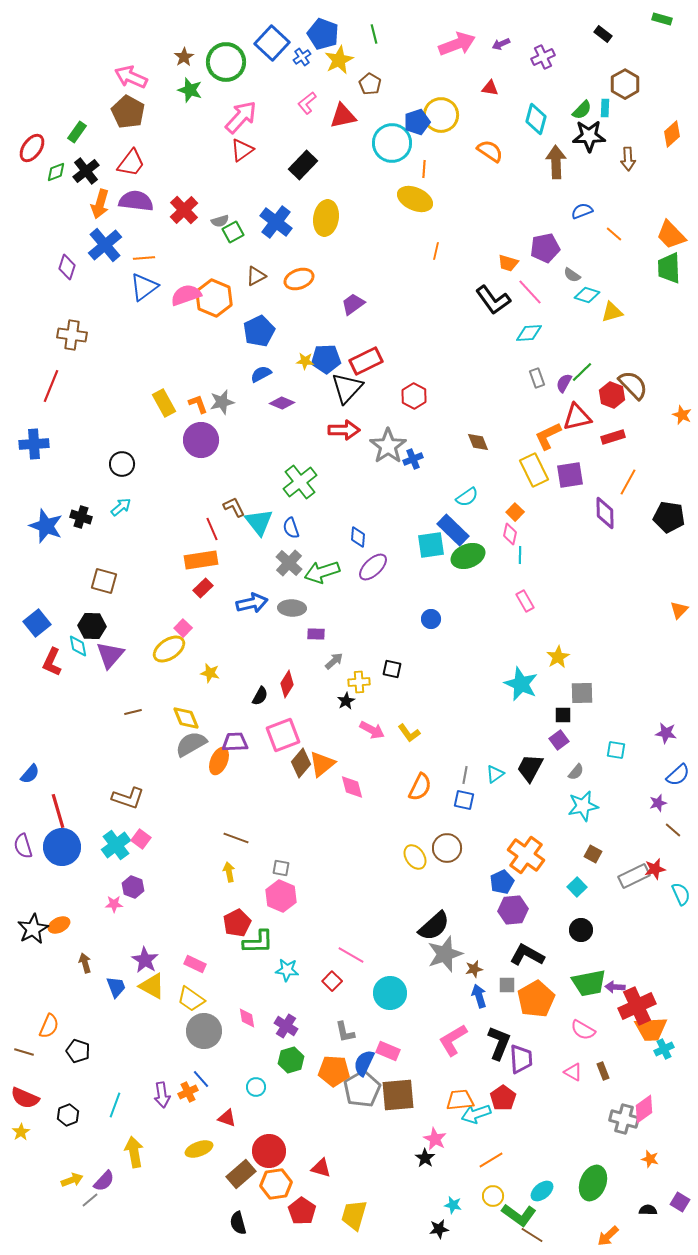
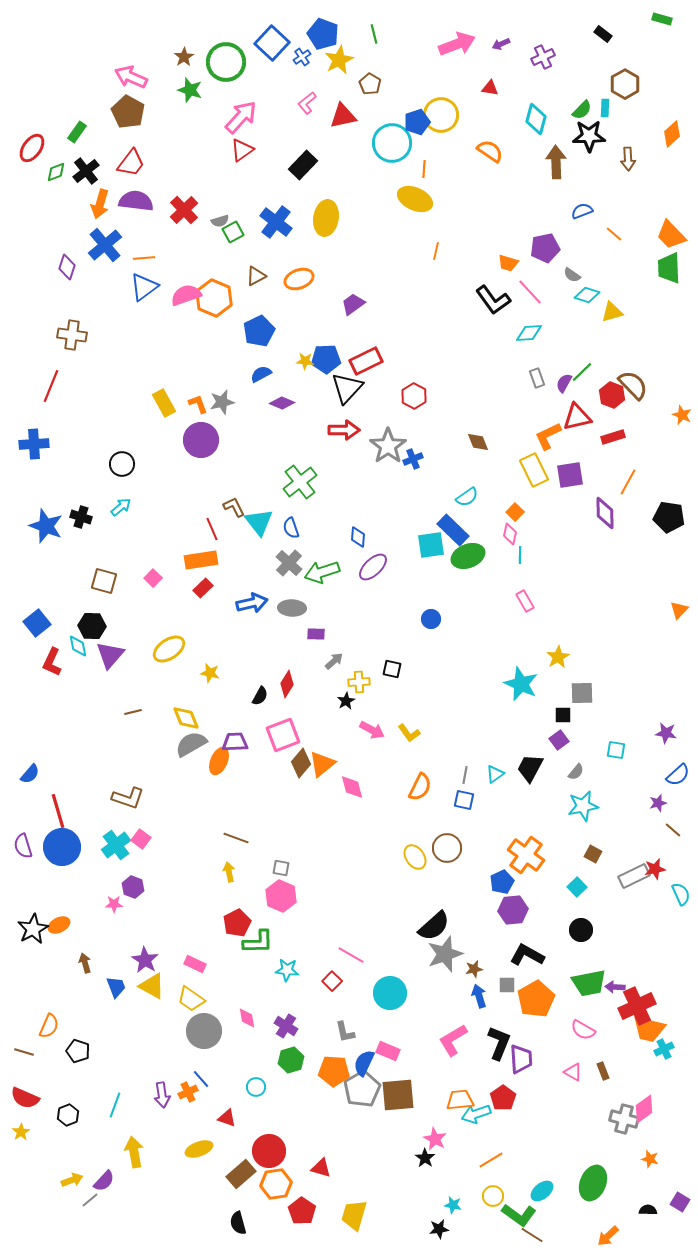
pink square at (183, 628): moved 30 px left, 50 px up
orange trapezoid at (651, 1029): moved 2 px left; rotated 16 degrees clockwise
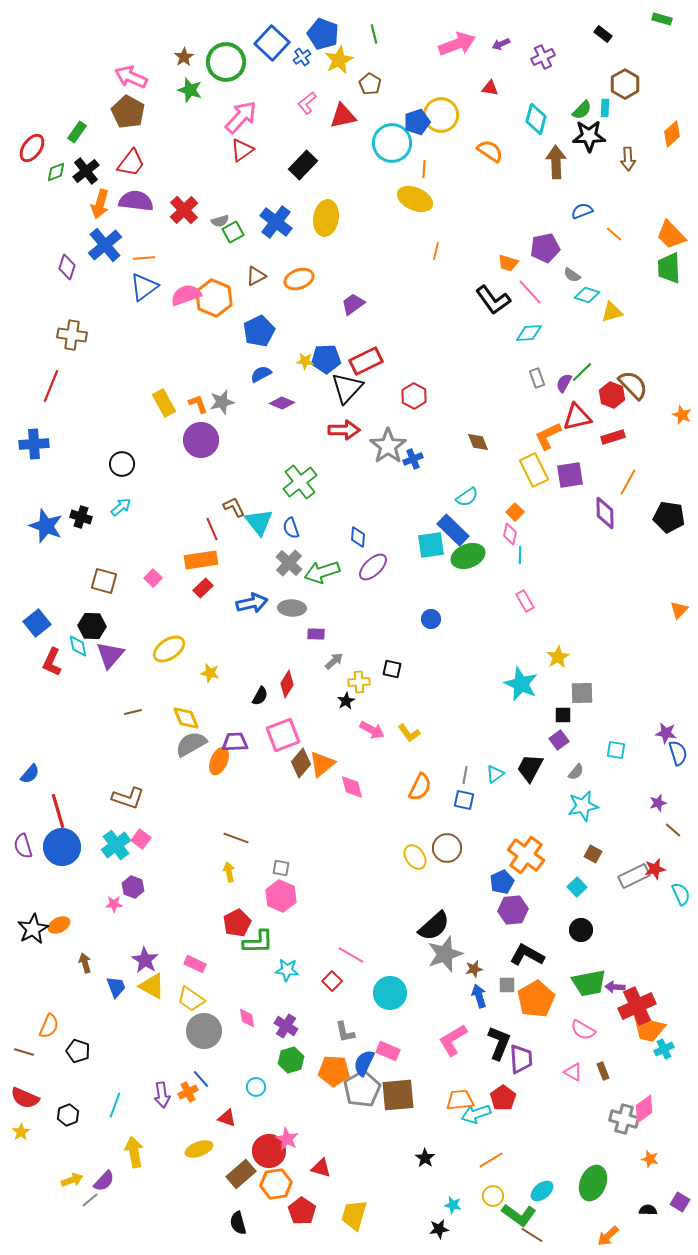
blue semicircle at (678, 775): moved 22 px up; rotated 65 degrees counterclockwise
pink star at (435, 1139): moved 148 px left
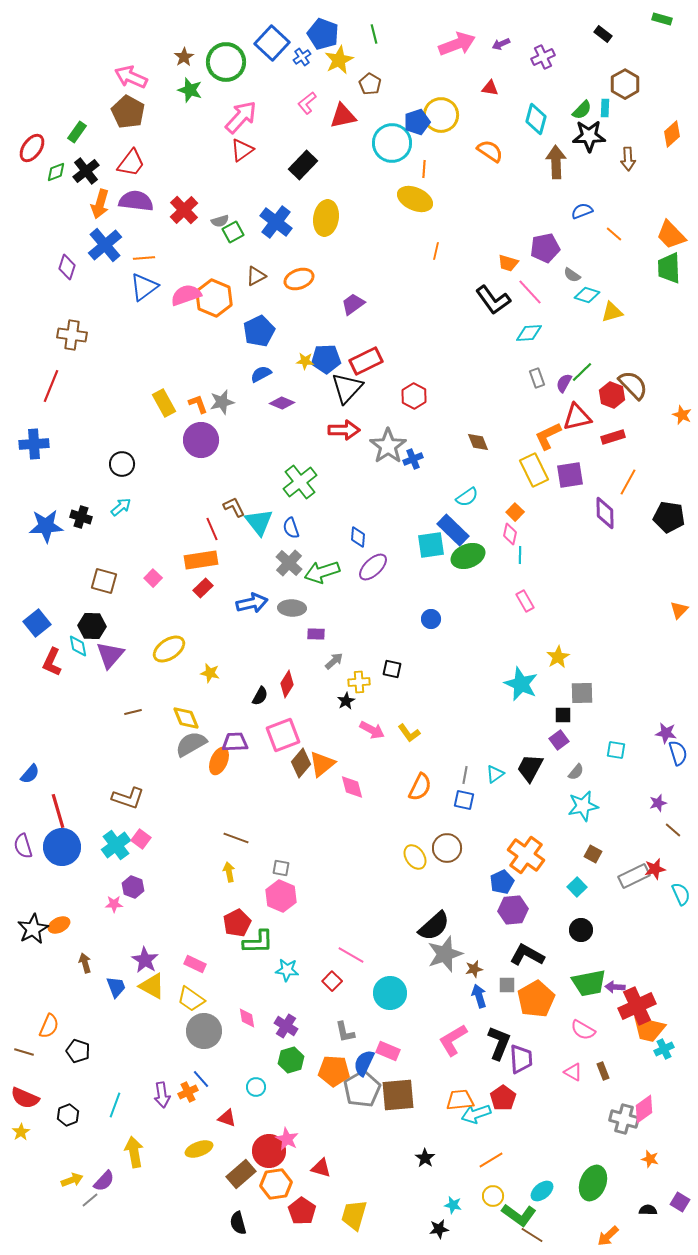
blue star at (46, 526): rotated 24 degrees counterclockwise
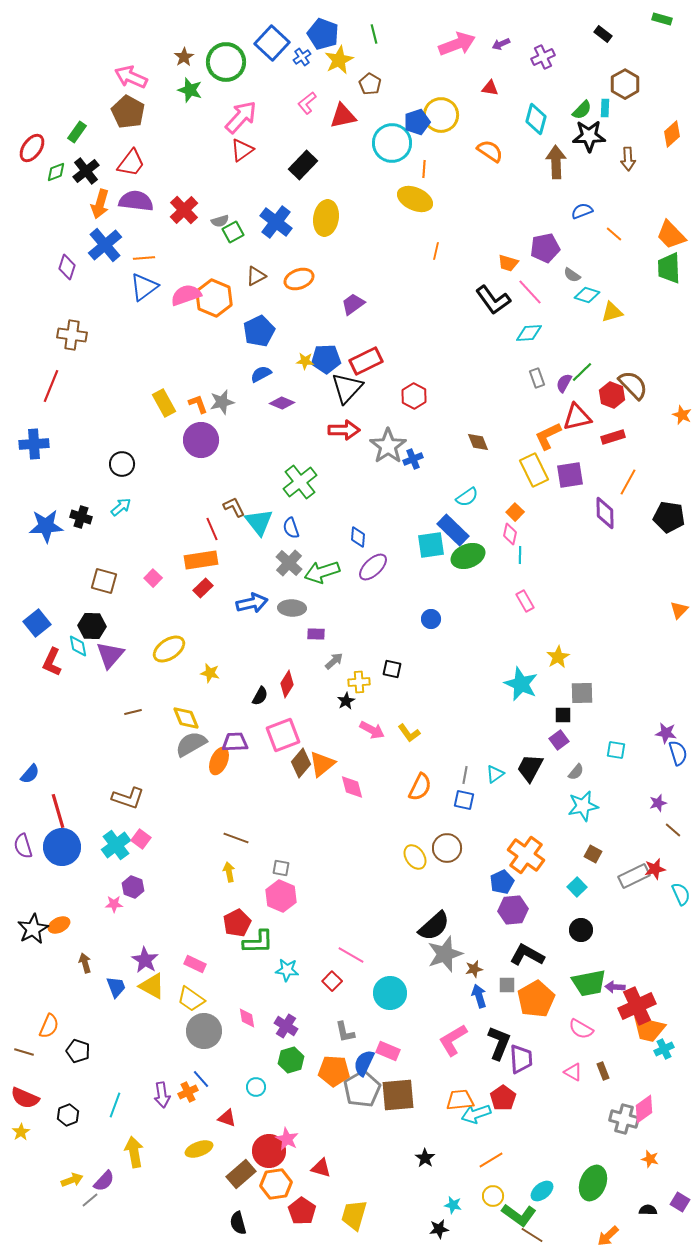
pink semicircle at (583, 1030): moved 2 px left, 1 px up
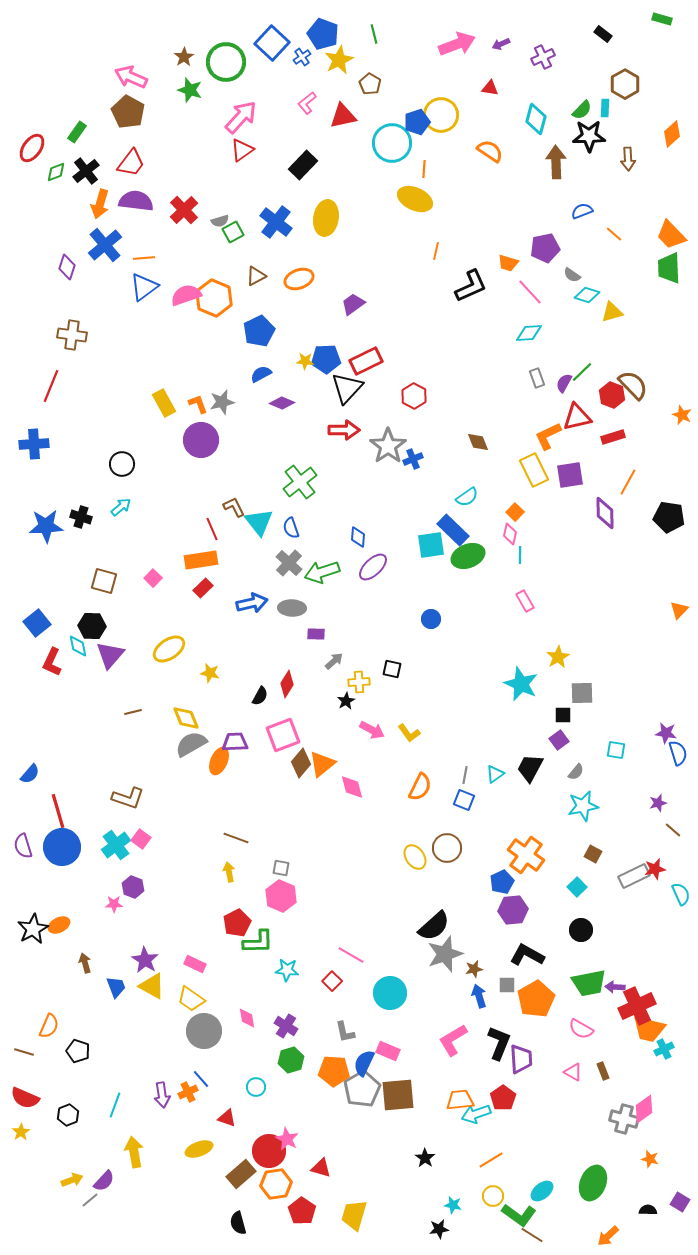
black L-shape at (493, 300): moved 22 px left, 14 px up; rotated 78 degrees counterclockwise
blue square at (464, 800): rotated 10 degrees clockwise
